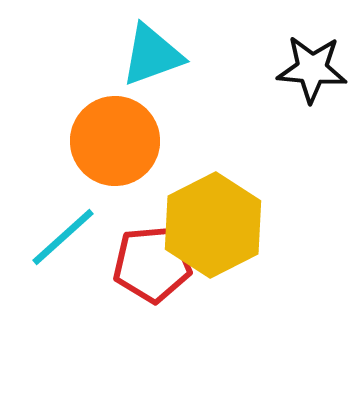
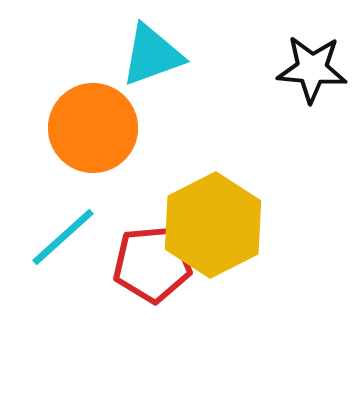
orange circle: moved 22 px left, 13 px up
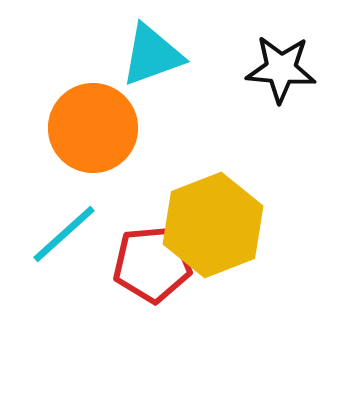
black star: moved 31 px left
yellow hexagon: rotated 6 degrees clockwise
cyan line: moved 1 px right, 3 px up
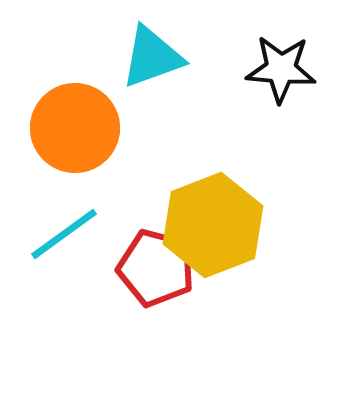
cyan triangle: moved 2 px down
orange circle: moved 18 px left
cyan line: rotated 6 degrees clockwise
red pentagon: moved 4 px right, 4 px down; rotated 20 degrees clockwise
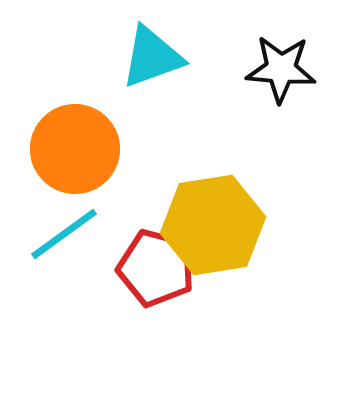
orange circle: moved 21 px down
yellow hexagon: rotated 12 degrees clockwise
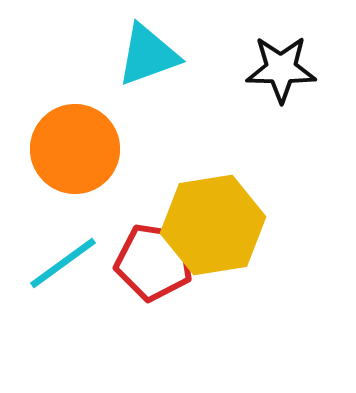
cyan triangle: moved 4 px left, 2 px up
black star: rotated 4 degrees counterclockwise
cyan line: moved 1 px left, 29 px down
red pentagon: moved 2 px left, 6 px up; rotated 6 degrees counterclockwise
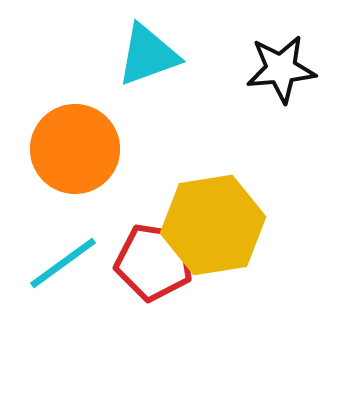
black star: rotated 6 degrees counterclockwise
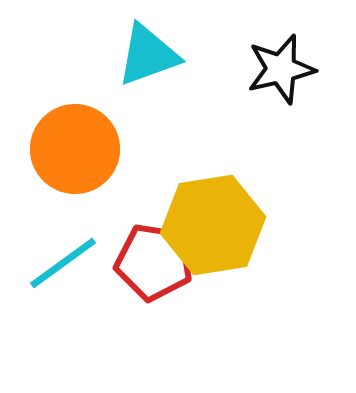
black star: rotated 8 degrees counterclockwise
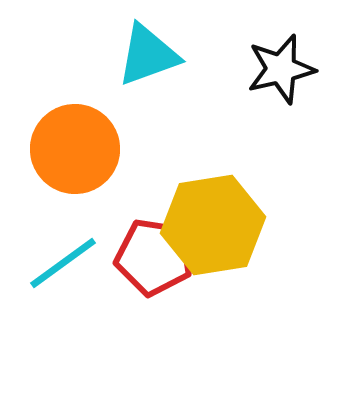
red pentagon: moved 5 px up
